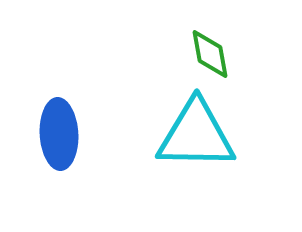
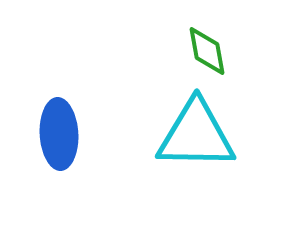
green diamond: moved 3 px left, 3 px up
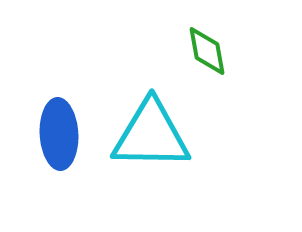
cyan triangle: moved 45 px left
